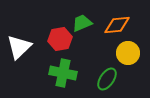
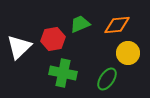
green trapezoid: moved 2 px left, 1 px down
red hexagon: moved 7 px left
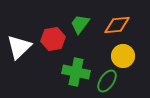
green trapezoid: rotated 30 degrees counterclockwise
yellow circle: moved 5 px left, 3 px down
green cross: moved 13 px right, 1 px up
green ellipse: moved 2 px down
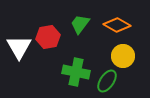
orange diamond: rotated 36 degrees clockwise
red hexagon: moved 5 px left, 2 px up
white triangle: rotated 16 degrees counterclockwise
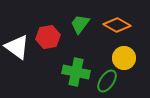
white triangle: moved 2 px left; rotated 24 degrees counterclockwise
yellow circle: moved 1 px right, 2 px down
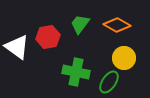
green ellipse: moved 2 px right, 1 px down
